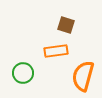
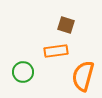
green circle: moved 1 px up
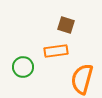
green circle: moved 5 px up
orange semicircle: moved 1 px left, 3 px down
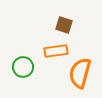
brown square: moved 2 px left
orange semicircle: moved 2 px left, 6 px up
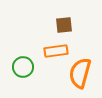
brown square: rotated 24 degrees counterclockwise
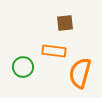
brown square: moved 1 px right, 2 px up
orange rectangle: moved 2 px left; rotated 15 degrees clockwise
